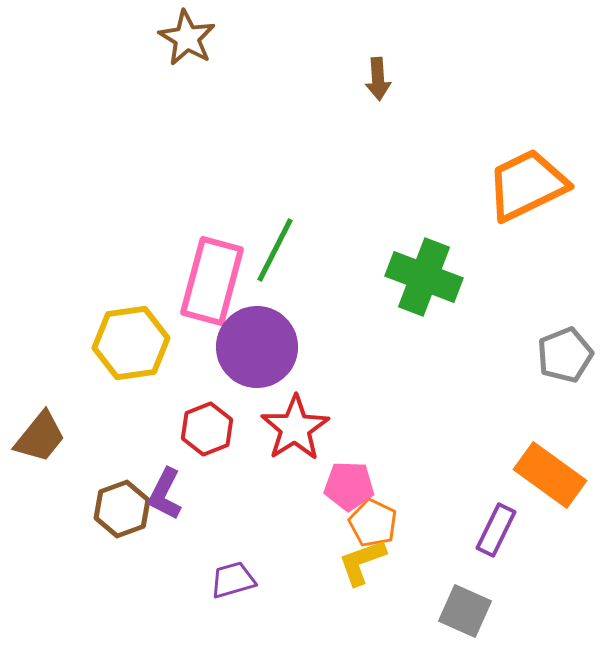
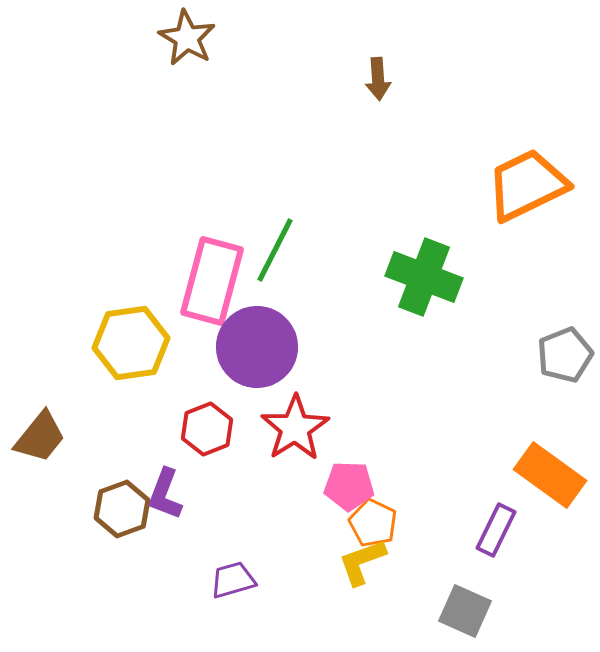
purple L-shape: rotated 6 degrees counterclockwise
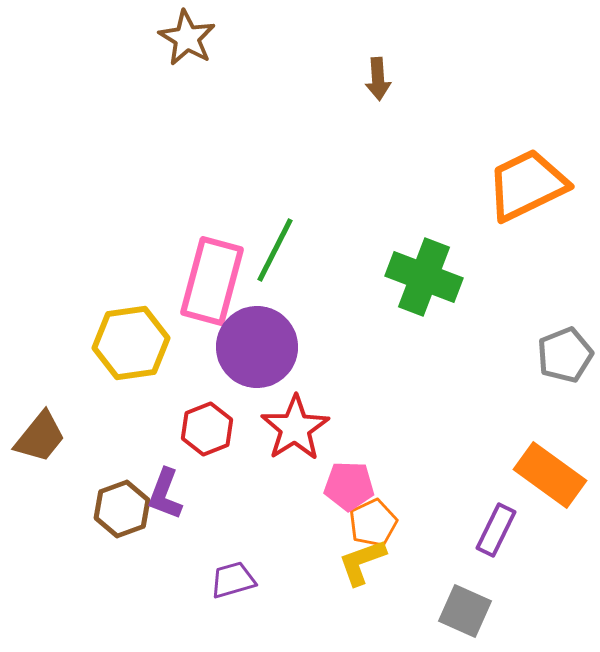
orange pentagon: rotated 21 degrees clockwise
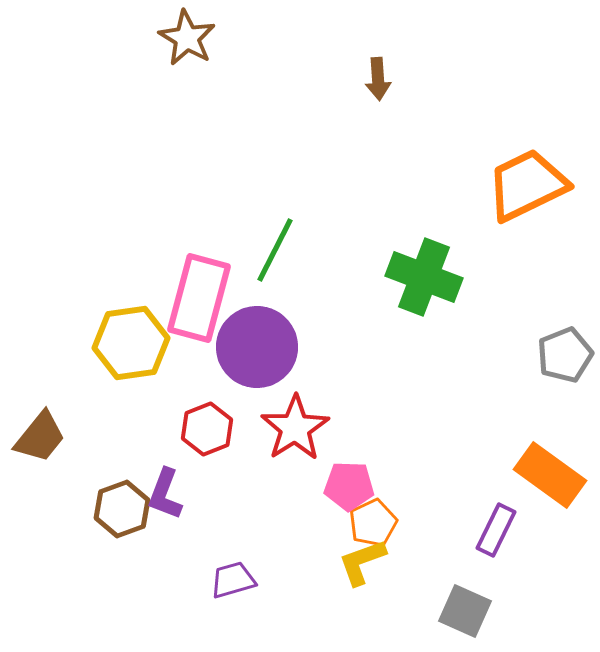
pink rectangle: moved 13 px left, 17 px down
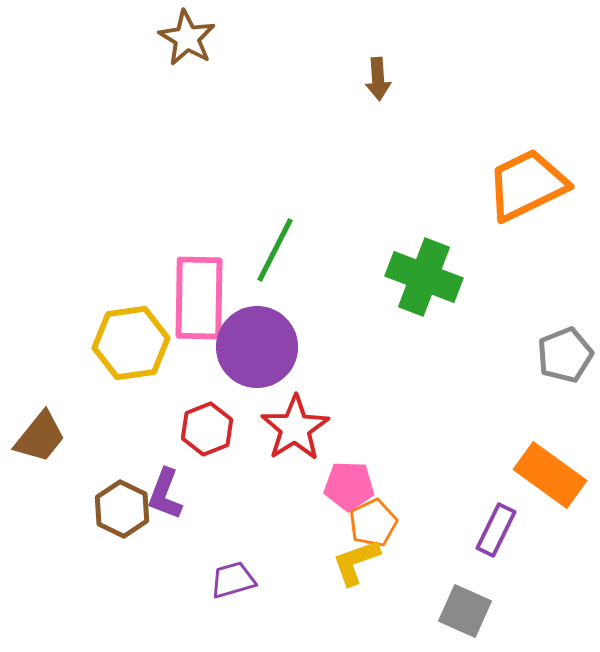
pink rectangle: rotated 14 degrees counterclockwise
brown hexagon: rotated 14 degrees counterclockwise
yellow L-shape: moved 6 px left
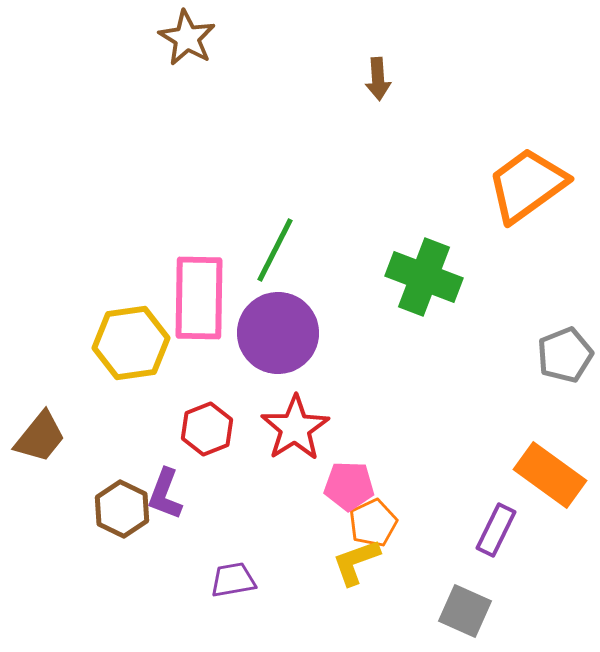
orange trapezoid: rotated 10 degrees counterclockwise
purple circle: moved 21 px right, 14 px up
purple trapezoid: rotated 6 degrees clockwise
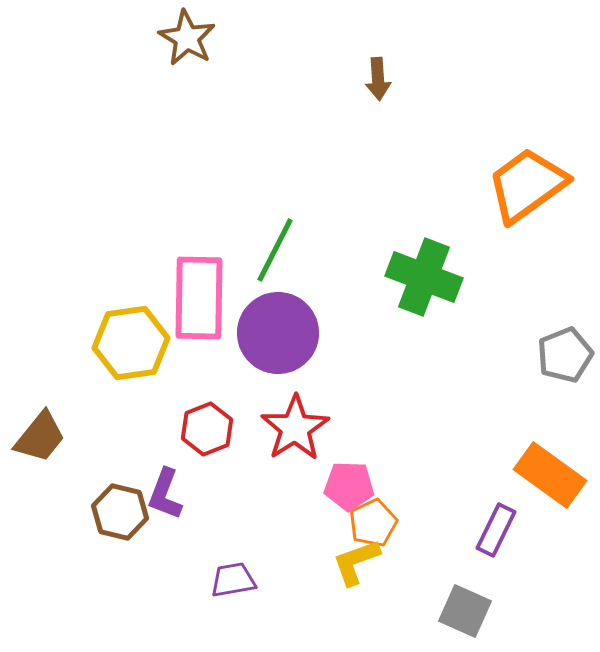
brown hexagon: moved 2 px left, 3 px down; rotated 12 degrees counterclockwise
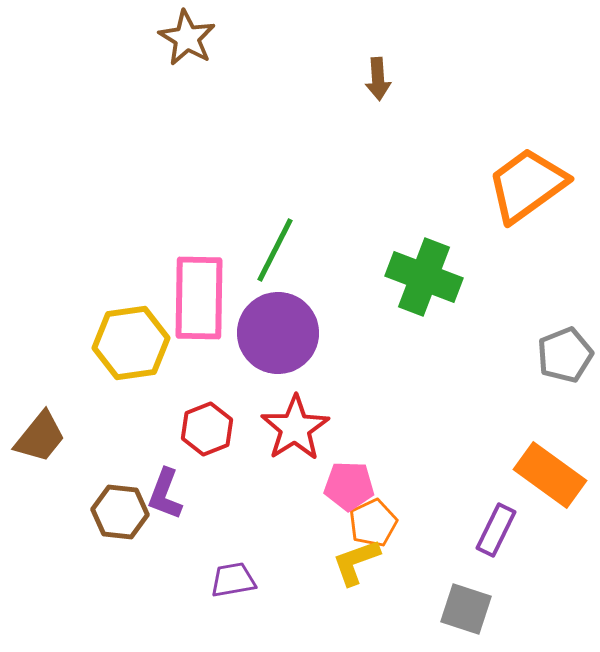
brown hexagon: rotated 8 degrees counterclockwise
gray square: moved 1 px right, 2 px up; rotated 6 degrees counterclockwise
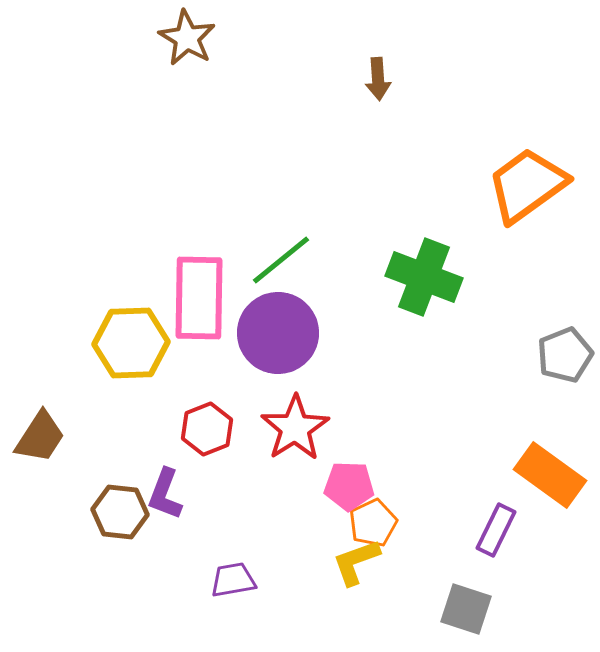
green line: moved 6 px right, 10 px down; rotated 24 degrees clockwise
yellow hexagon: rotated 6 degrees clockwise
brown trapezoid: rotated 6 degrees counterclockwise
